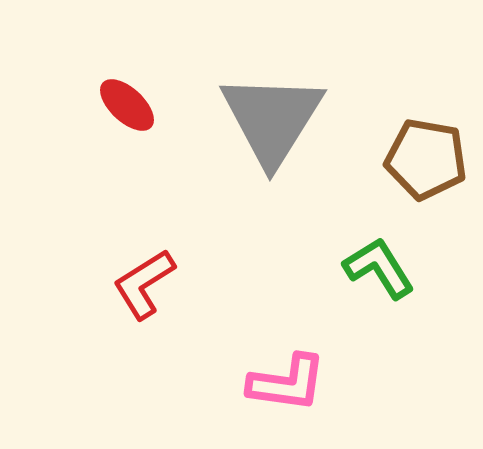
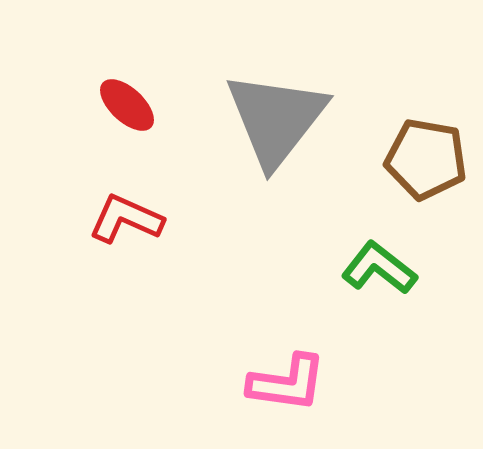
gray triangle: moved 4 px right; rotated 6 degrees clockwise
green L-shape: rotated 20 degrees counterclockwise
red L-shape: moved 18 px left, 65 px up; rotated 56 degrees clockwise
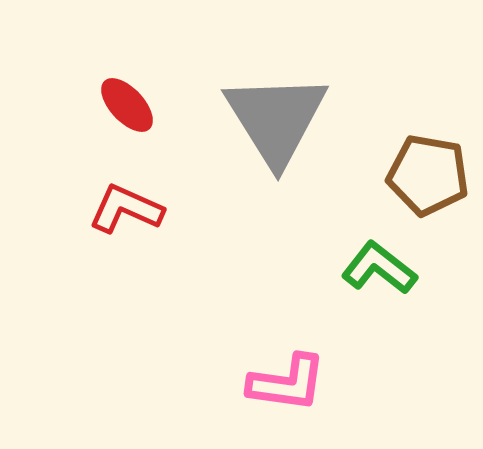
red ellipse: rotated 4 degrees clockwise
gray triangle: rotated 10 degrees counterclockwise
brown pentagon: moved 2 px right, 16 px down
red L-shape: moved 10 px up
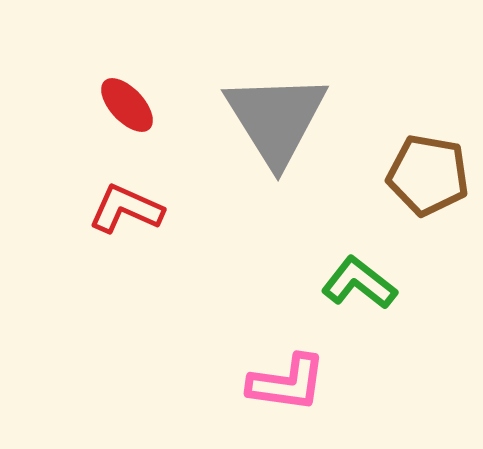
green L-shape: moved 20 px left, 15 px down
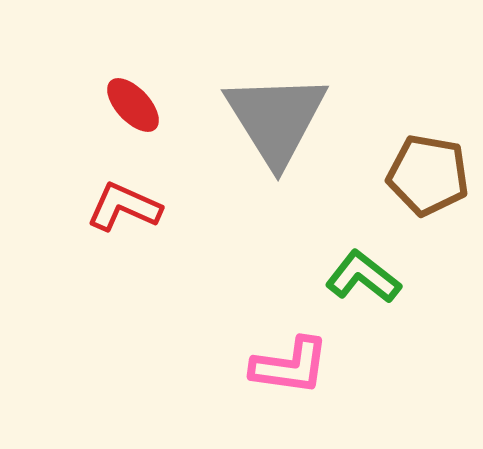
red ellipse: moved 6 px right
red L-shape: moved 2 px left, 2 px up
green L-shape: moved 4 px right, 6 px up
pink L-shape: moved 3 px right, 17 px up
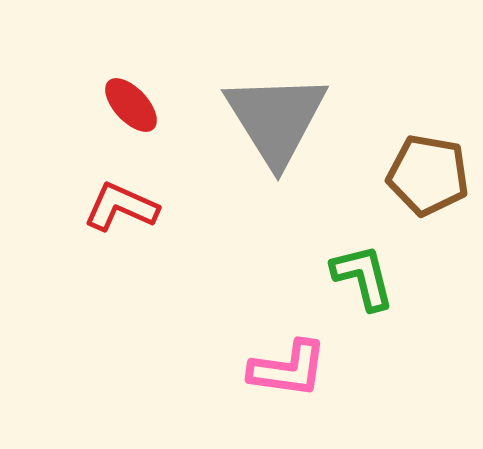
red ellipse: moved 2 px left
red L-shape: moved 3 px left
green L-shape: rotated 38 degrees clockwise
pink L-shape: moved 2 px left, 3 px down
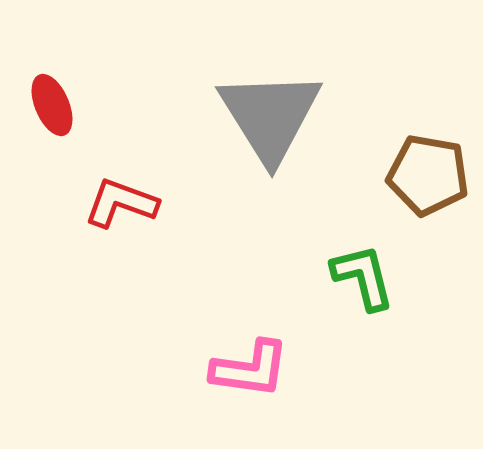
red ellipse: moved 79 px left; rotated 20 degrees clockwise
gray triangle: moved 6 px left, 3 px up
red L-shape: moved 4 px up; rotated 4 degrees counterclockwise
pink L-shape: moved 38 px left
